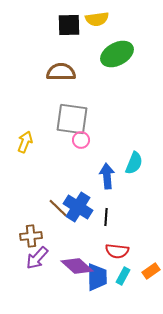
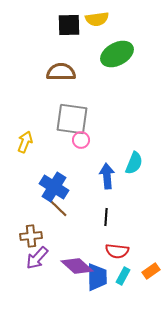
blue cross: moved 24 px left, 20 px up
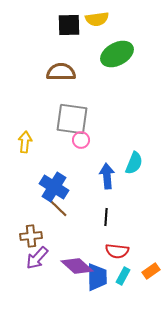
yellow arrow: rotated 15 degrees counterclockwise
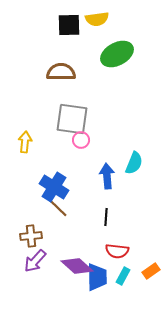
purple arrow: moved 2 px left, 3 px down
